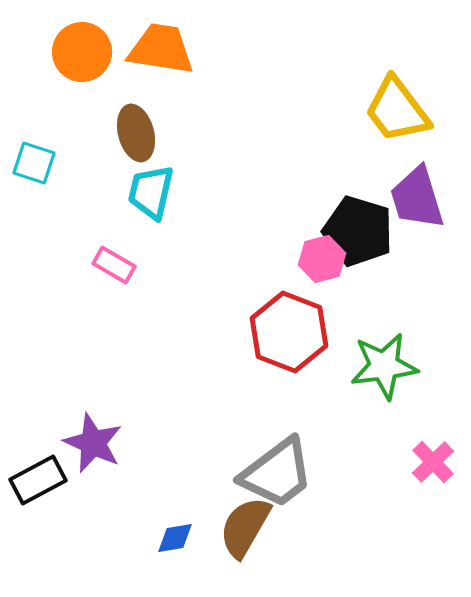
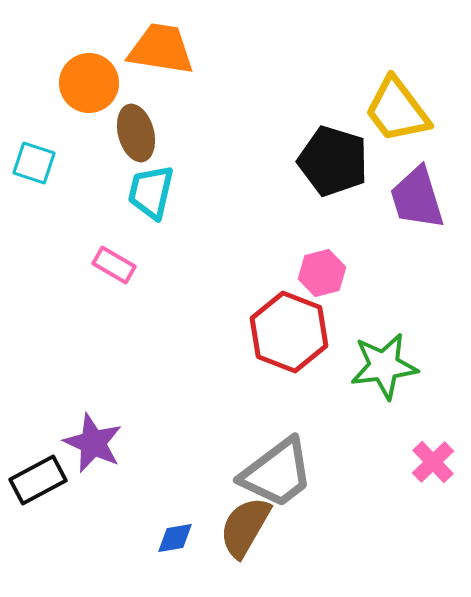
orange circle: moved 7 px right, 31 px down
black pentagon: moved 25 px left, 70 px up
pink hexagon: moved 14 px down
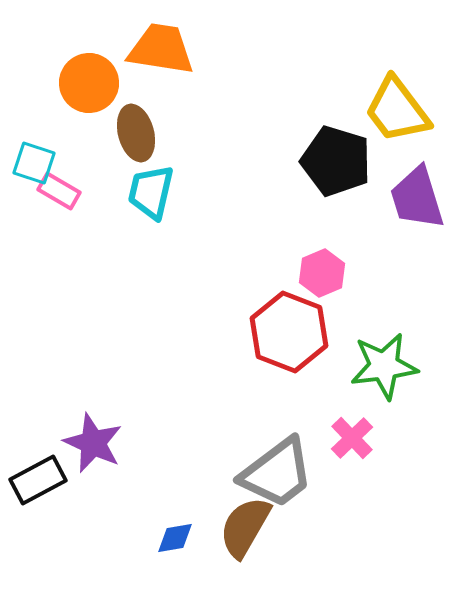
black pentagon: moved 3 px right
pink rectangle: moved 55 px left, 74 px up
pink hexagon: rotated 9 degrees counterclockwise
pink cross: moved 81 px left, 24 px up
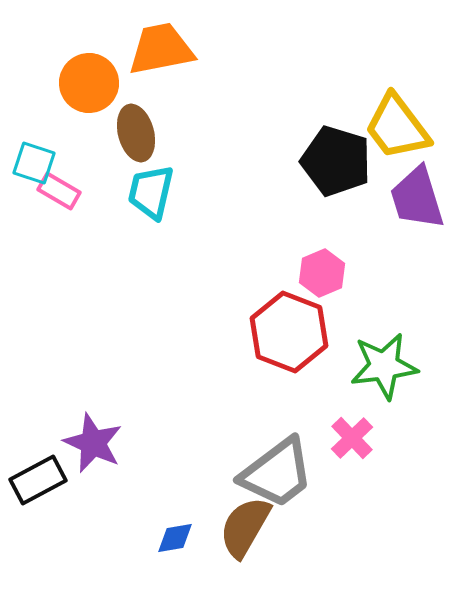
orange trapezoid: rotated 20 degrees counterclockwise
yellow trapezoid: moved 17 px down
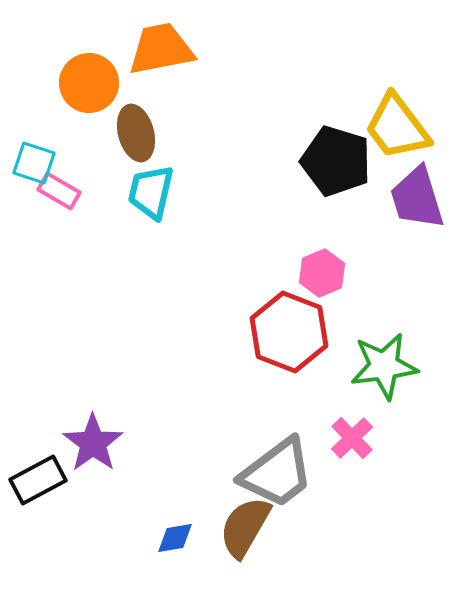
purple star: rotated 12 degrees clockwise
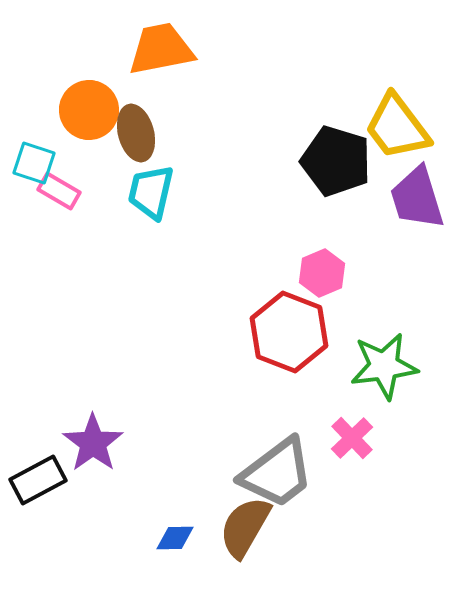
orange circle: moved 27 px down
blue diamond: rotated 9 degrees clockwise
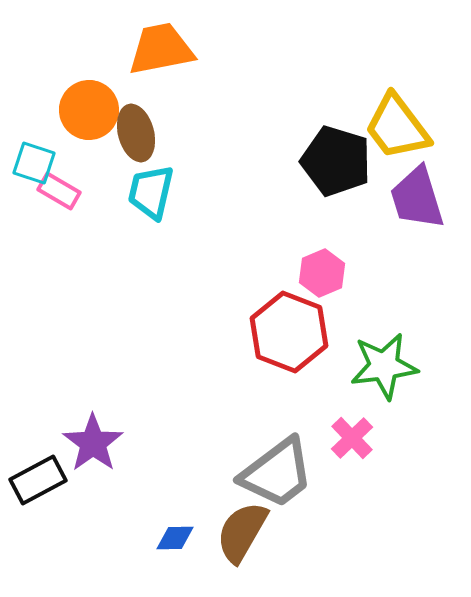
brown semicircle: moved 3 px left, 5 px down
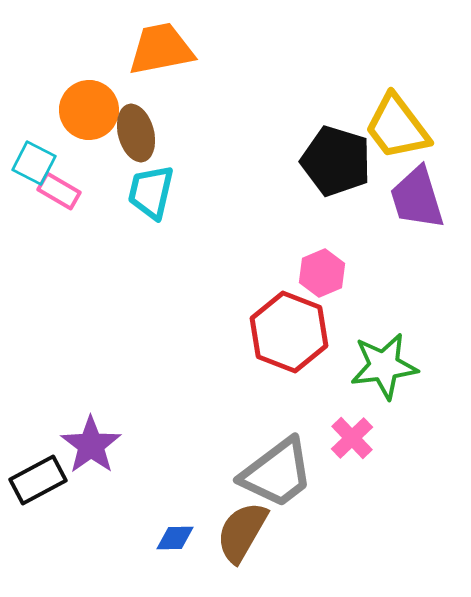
cyan square: rotated 9 degrees clockwise
purple star: moved 2 px left, 2 px down
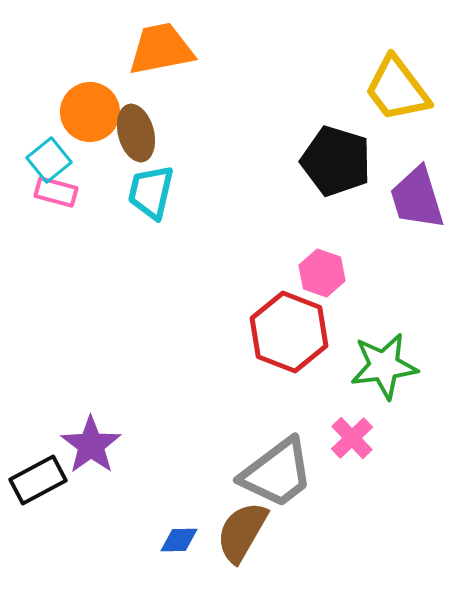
orange circle: moved 1 px right, 2 px down
yellow trapezoid: moved 38 px up
cyan square: moved 15 px right, 3 px up; rotated 24 degrees clockwise
pink rectangle: moved 3 px left, 1 px down; rotated 15 degrees counterclockwise
pink hexagon: rotated 18 degrees counterclockwise
blue diamond: moved 4 px right, 2 px down
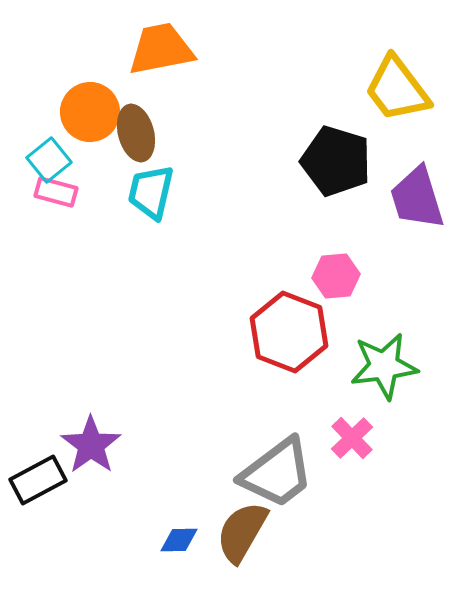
pink hexagon: moved 14 px right, 3 px down; rotated 24 degrees counterclockwise
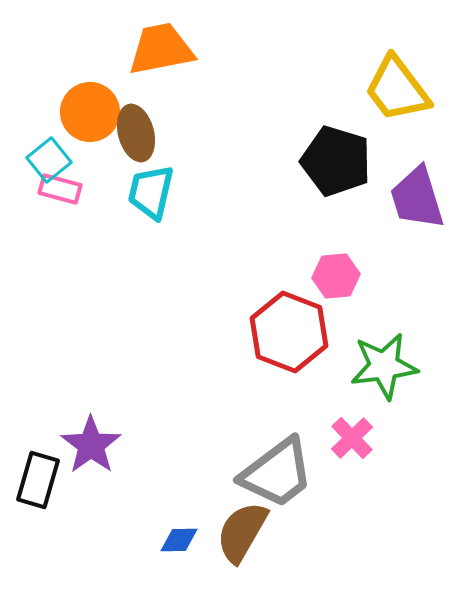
pink rectangle: moved 4 px right, 3 px up
black rectangle: rotated 46 degrees counterclockwise
